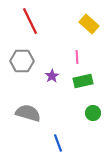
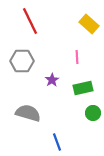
purple star: moved 4 px down
green rectangle: moved 7 px down
blue line: moved 1 px left, 1 px up
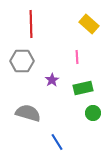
red line: moved 1 px right, 3 px down; rotated 24 degrees clockwise
blue line: rotated 12 degrees counterclockwise
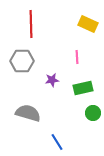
yellow rectangle: moved 1 px left; rotated 18 degrees counterclockwise
purple star: rotated 24 degrees clockwise
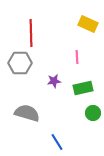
red line: moved 9 px down
gray hexagon: moved 2 px left, 2 px down
purple star: moved 2 px right, 1 px down
gray semicircle: moved 1 px left
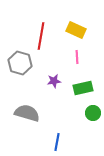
yellow rectangle: moved 12 px left, 6 px down
red line: moved 10 px right, 3 px down; rotated 12 degrees clockwise
gray hexagon: rotated 15 degrees clockwise
blue line: rotated 42 degrees clockwise
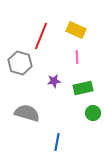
red line: rotated 12 degrees clockwise
